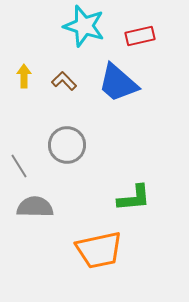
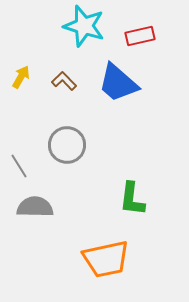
yellow arrow: moved 3 px left, 1 px down; rotated 30 degrees clockwise
green L-shape: moved 2 px left, 1 px down; rotated 102 degrees clockwise
orange trapezoid: moved 7 px right, 9 px down
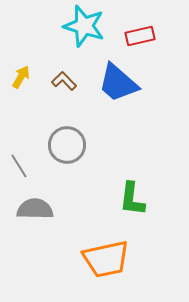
gray semicircle: moved 2 px down
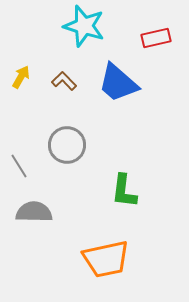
red rectangle: moved 16 px right, 2 px down
green L-shape: moved 8 px left, 8 px up
gray semicircle: moved 1 px left, 3 px down
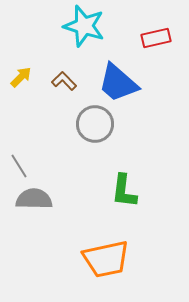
yellow arrow: rotated 15 degrees clockwise
gray circle: moved 28 px right, 21 px up
gray semicircle: moved 13 px up
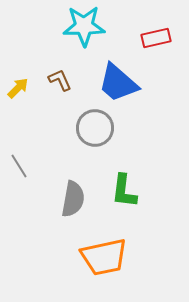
cyan star: rotated 18 degrees counterclockwise
yellow arrow: moved 3 px left, 11 px down
brown L-shape: moved 4 px left, 1 px up; rotated 20 degrees clockwise
gray circle: moved 4 px down
gray semicircle: moved 39 px right; rotated 99 degrees clockwise
orange trapezoid: moved 2 px left, 2 px up
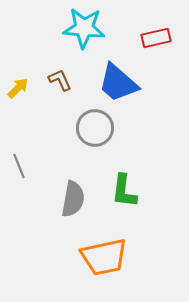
cyan star: moved 2 px down; rotated 6 degrees clockwise
gray line: rotated 10 degrees clockwise
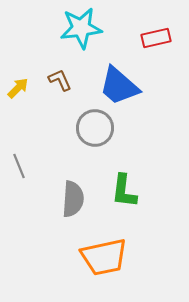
cyan star: moved 3 px left; rotated 12 degrees counterclockwise
blue trapezoid: moved 1 px right, 3 px down
gray semicircle: rotated 6 degrees counterclockwise
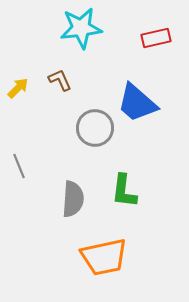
blue trapezoid: moved 18 px right, 17 px down
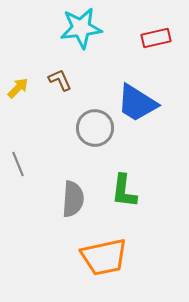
blue trapezoid: rotated 9 degrees counterclockwise
gray line: moved 1 px left, 2 px up
